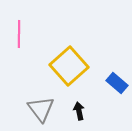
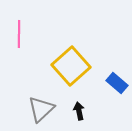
yellow square: moved 2 px right
gray triangle: rotated 24 degrees clockwise
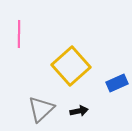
blue rectangle: rotated 65 degrees counterclockwise
black arrow: rotated 90 degrees clockwise
